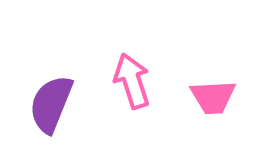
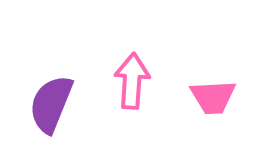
pink arrow: rotated 22 degrees clockwise
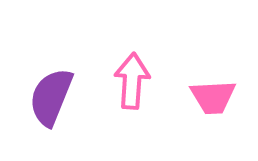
purple semicircle: moved 7 px up
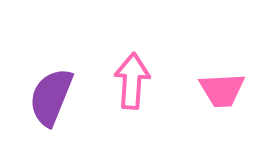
pink trapezoid: moved 9 px right, 7 px up
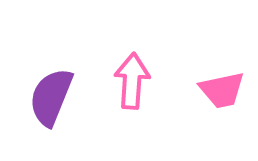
pink trapezoid: rotated 9 degrees counterclockwise
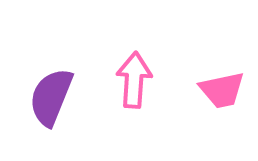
pink arrow: moved 2 px right, 1 px up
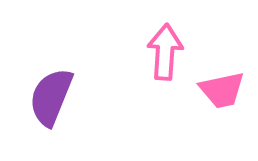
pink arrow: moved 31 px right, 28 px up
